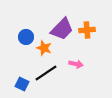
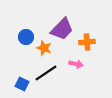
orange cross: moved 12 px down
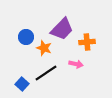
blue square: rotated 16 degrees clockwise
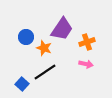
purple trapezoid: rotated 10 degrees counterclockwise
orange cross: rotated 14 degrees counterclockwise
pink arrow: moved 10 px right
black line: moved 1 px left, 1 px up
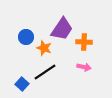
orange cross: moved 3 px left; rotated 21 degrees clockwise
pink arrow: moved 2 px left, 3 px down
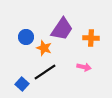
orange cross: moved 7 px right, 4 px up
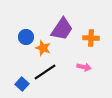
orange star: moved 1 px left
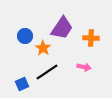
purple trapezoid: moved 1 px up
blue circle: moved 1 px left, 1 px up
orange star: rotated 14 degrees clockwise
black line: moved 2 px right
blue square: rotated 24 degrees clockwise
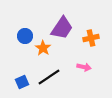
orange cross: rotated 14 degrees counterclockwise
black line: moved 2 px right, 5 px down
blue square: moved 2 px up
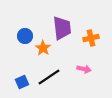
purple trapezoid: rotated 40 degrees counterclockwise
pink arrow: moved 2 px down
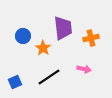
purple trapezoid: moved 1 px right
blue circle: moved 2 px left
blue square: moved 7 px left
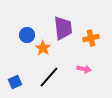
blue circle: moved 4 px right, 1 px up
black line: rotated 15 degrees counterclockwise
